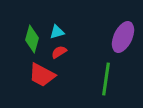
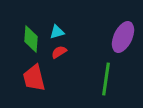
green diamond: moved 1 px left; rotated 12 degrees counterclockwise
red trapezoid: moved 8 px left, 3 px down; rotated 48 degrees clockwise
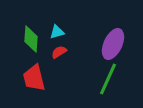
purple ellipse: moved 10 px left, 7 px down
green line: moved 2 px right; rotated 16 degrees clockwise
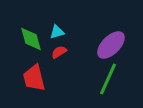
green diamond: rotated 20 degrees counterclockwise
purple ellipse: moved 2 px left, 1 px down; rotated 20 degrees clockwise
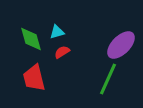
purple ellipse: moved 10 px right
red semicircle: moved 3 px right
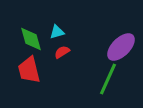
purple ellipse: moved 2 px down
red trapezoid: moved 5 px left, 8 px up
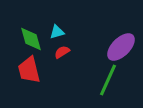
green line: moved 1 px down
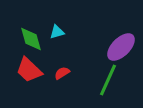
red semicircle: moved 21 px down
red trapezoid: rotated 32 degrees counterclockwise
